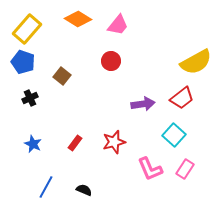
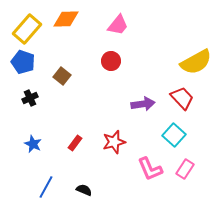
orange diamond: moved 12 px left; rotated 32 degrees counterclockwise
red trapezoid: rotated 95 degrees counterclockwise
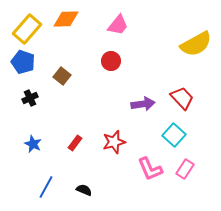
yellow semicircle: moved 18 px up
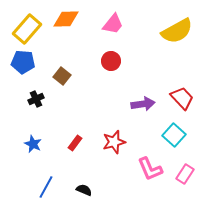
pink trapezoid: moved 5 px left, 1 px up
yellow semicircle: moved 19 px left, 13 px up
blue pentagon: rotated 15 degrees counterclockwise
black cross: moved 6 px right, 1 px down
pink rectangle: moved 5 px down
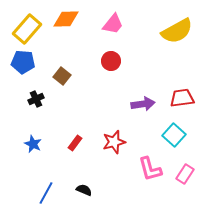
red trapezoid: rotated 55 degrees counterclockwise
pink L-shape: rotated 8 degrees clockwise
blue line: moved 6 px down
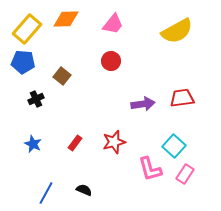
cyan square: moved 11 px down
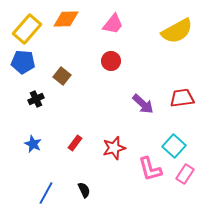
purple arrow: rotated 50 degrees clockwise
red star: moved 6 px down
black semicircle: rotated 42 degrees clockwise
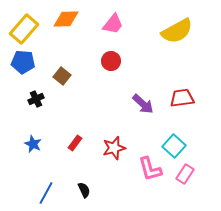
yellow rectangle: moved 3 px left
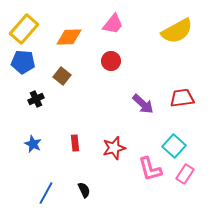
orange diamond: moved 3 px right, 18 px down
red rectangle: rotated 42 degrees counterclockwise
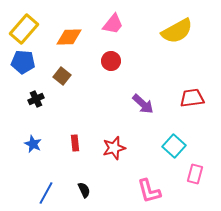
red trapezoid: moved 10 px right
pink L-shape: moved 1 px left, 22 px down
pink rectangle: moved 10 px right; rotated 18 degrees counterclockwise
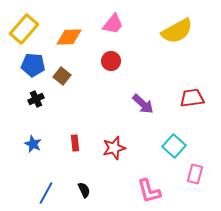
blue pentagon: moved 10 px right, 3 px down
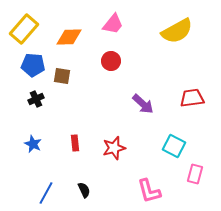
brown square: rotated 30 degrees counterclockwise
cyan square: rotated 15 degrees counterclockwise
